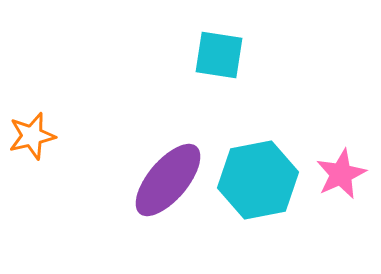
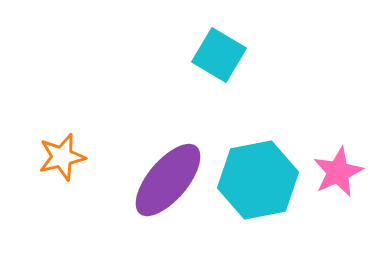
cyan square: rotated 22 degrees clockwise
orange star: moved 30 px right, 21 px down
pink star: moved 3 px left, 2 px up
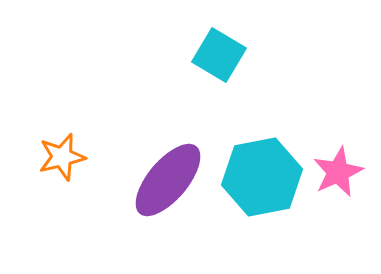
cyan hexagon: moved 4 px right, 3 px up
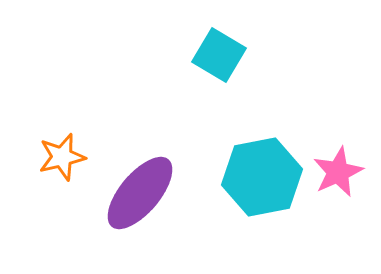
purple ellipse: moved 28 px left, 13 px down
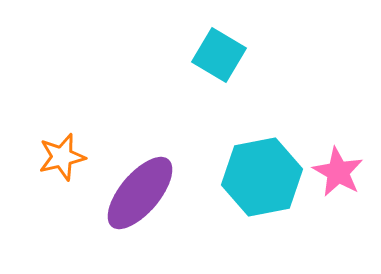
pink star: rotated 18 degrees counterclockwise
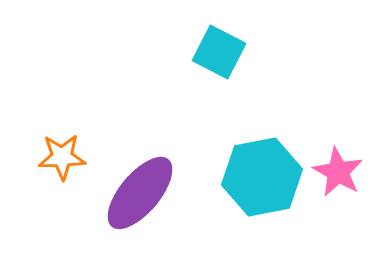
cyan square: moved 3 px up; rotated 4 degrees counterclockwise
orange star: rotated 12 degrees clockwise
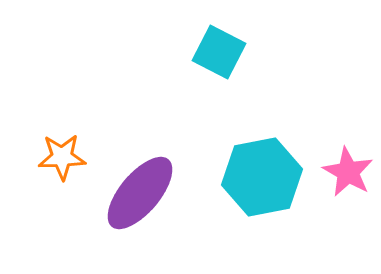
pink star: moved 10 px right
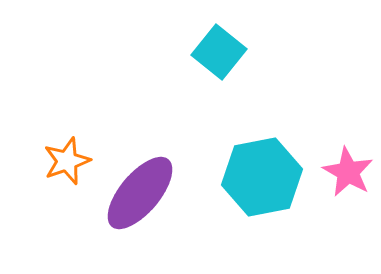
cyan square: rotated 12 degrees clockwise
orange star: moved 5 px right, 4 px down; rotated 18 degrees counterclockwise
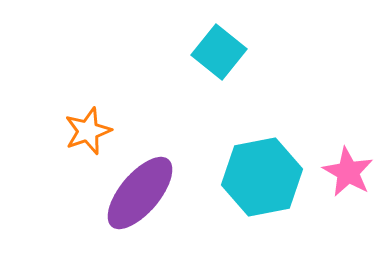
orange star: moved 21 px right, 30 px up
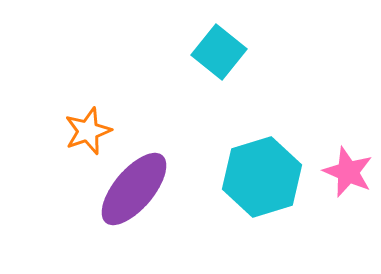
pink star: rotated 6 degrees counterclockwise
cyan hexagon: rotated 6 degrees counterclockwise
purple ellipse: moved 6 px left, 4 px up
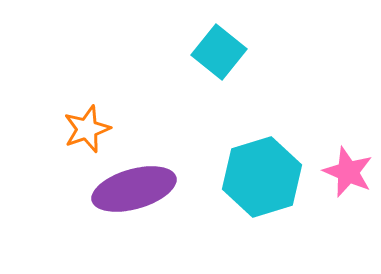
orange star: moved 1 px left, 2 px up
purple ellipse: rotated 34 degrees clockwise
